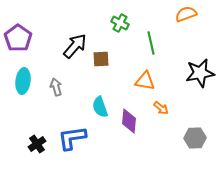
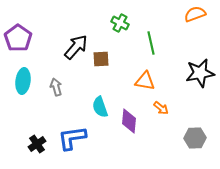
orange semicircle: moved 9 px right
black arrow: moved 1 px right, 1 px down
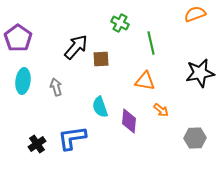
orange arrow: moved 2 px down
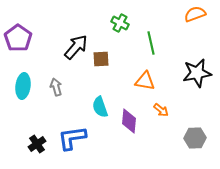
black star: moved 3 px left
cyan ellipse: moved 5 px down
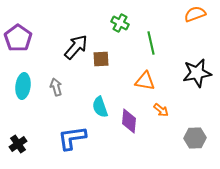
black cross: moved 19 px left
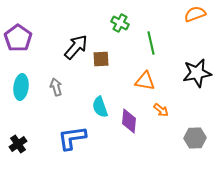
cyan ellipse: moved 2 px left, 1 px down
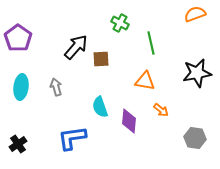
gray hexagon: rotated 10 degrees clockwise
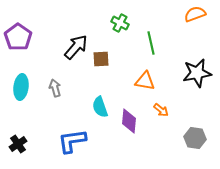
purple pentagon: moved 1 px up
gray arrow: moved 1 px left, 1 px down
blue L-shape: moved 3 px down
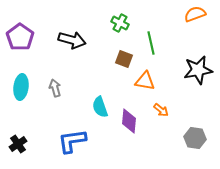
purple pentagon: moved 2 px right
black arrow: moved 4 px left, 7 px up; rotated 64 degrees clockwise
brown square: moved 23 px right; rotated 24 degrees clockwise
black star: moved 1 px right, 3 px up
